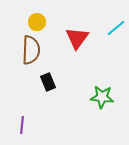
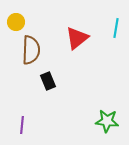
yellow circle: moved 21 px left
cyan line: rotated 42 degrees counterclockwise
red triangle: rotated 15 degrees clockwise
black rectangle: moved 1 px up
green star: moved 5 px right, 24 px down
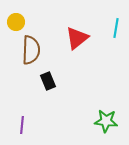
green star: moved 1 px left
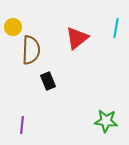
yellow circle: moved 3 px left, 5 px down
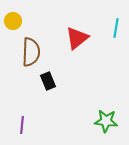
yellow circle: moved 6 px up
brown semicircle: moved 2 px down
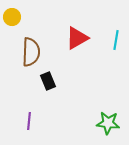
yellow circle: moved 1 px left, 4 px up
cyan line: moved 12 px down
red triangle: rotated 10 degrees clockwise
green star: moved 2 px right, 2 px down
purple line: moved 7 px right, 4 px up
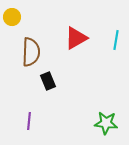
red triangle: moved 1 px left
green star: moved 2 px left
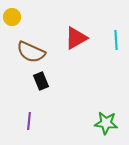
cyan line: rotated 12 degrees counterclockwise
brown semicircle: rotated 112 degrees clockwise
black rectangle: moved 7 px left
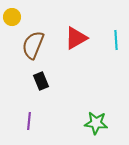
brown semicircle: moved 2 px right, 7 px up; rotated 88 degrees clockwise
green star: moved 10 px left
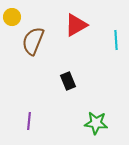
red triangle: moved 13 px up
brown semicircle: moved 4 px up
black rectangle: moved 27 px right
